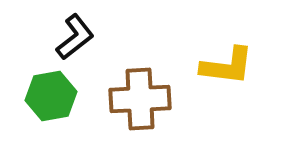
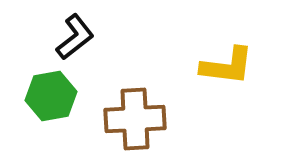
brown cross: moved 5 px left, 20 px down
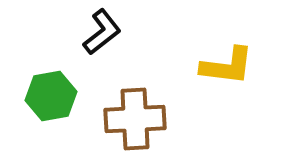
black L-shape: moved 27 px right, 5 px up
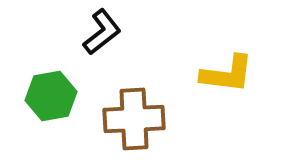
yellow L-shape: moved 8 px down
brown cross: moved 1 px left
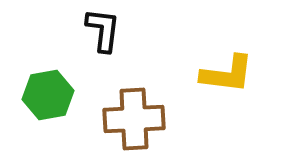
black L-shape: moved 1 px right, 2 px up; rotated 45 degrees counterclockwise
green hexagon: moved 3 px left, 1 px up
